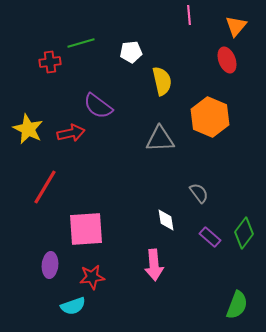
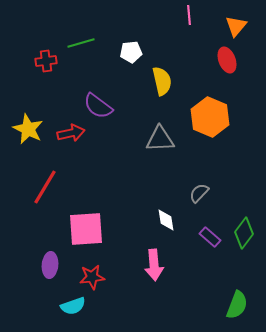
red cross: moved 4 px left, 1 px up
gray semicircle: rotated 100 degrees counterclockwise
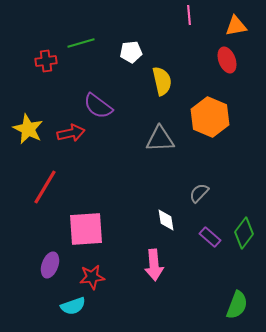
orange triangle: rotated 40 degrees clockwise
purple ellipse: rotated 15 degrees clockwise
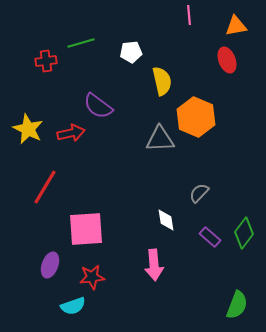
orange hexagon: moved 14 px left
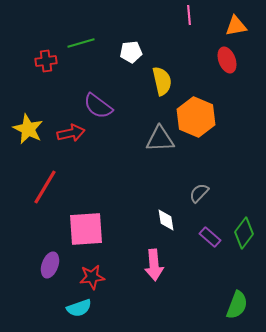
cyan semicircle: moved 6 px right, 2 px down
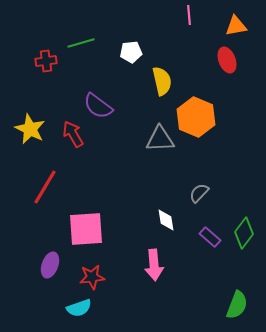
yellow star: moved 2 px right
red arrow: moved 2 px right, 1 px down; rotated 108 degrees counterclockwise
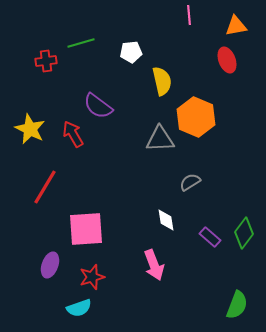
gray semicircle: moved 9 px left, 11 px up; rotated 15 degrees clockwise
pink arrow: rotated 16 degrees counterclockwise
red star: rotated 10 degrees counterclockwise
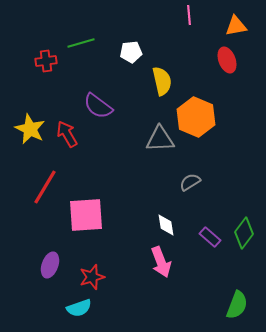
red arrow: moved 6 px left
white diamond: moved 5 px down
pink square: moved 14 px up
pink arrow: moved 7 px right, 3 px up
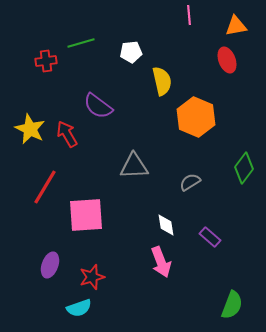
gray triangle: moved 26 px left, 27 px down
green diamond: moved 65 px up
green semicircle: moved 5 px left
